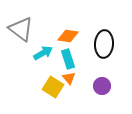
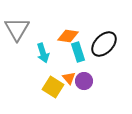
gray triangle: moved 4 px left; rotated 24 degrees clockwise
black ellipse: rotated 40 degrees clockwise
cyan arrow: rotated 102 degrees clockwise
cyan rectangle: moved 10 px right, 7 px up
purple circle: moved 18 px left, 5 px up
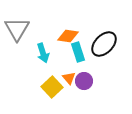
yellow square: moved 1 px left; rotated 15 degrees clockwise
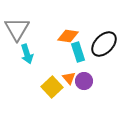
cyan arrow: moved 16 px left, 1 px down
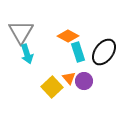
gray triangle: moved 4 px right, 3 px down
orange diamond: rotated 20 degrees clockwise
black ellipse: moved 8 px down; rotated 8 degrees counterclockwise
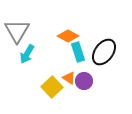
gray triangle: moved 4 px left, 1 px up
cyan arrow: rotated 48 degrees clockwise
orange triangle: rotated 16 degrees counterclockwise
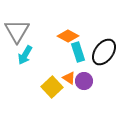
cyan arrow: moved 2 px left, 1 px down
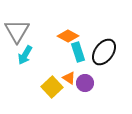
purple circle: moved 1 px right, 2 px down
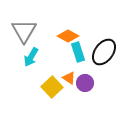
gray triangle: moved 7 px right
cyan arrow: moved 6 px right, 2 px down
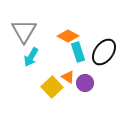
orange triangle: moved 1 px left, 1 px up
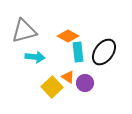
gray triangle: rotated 44 degrees clockwise
cyan rectangle: rotated 12 degrees clockwise
cyan arrow: moved 4 px right; rotated 114 degrees counterclockwise
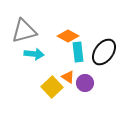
cyan arrow: moved 1 px left, 3 px up
